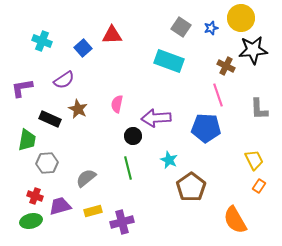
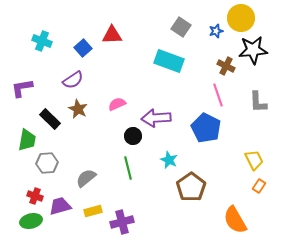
blue star: moved 5 px right, 3 px down
purple semicircle: moved 9 px right
pink semicircle: rotated 54 degrees clockwise
gray L-shape: moved 1 px left, 7 px up
black rectangle: rotated 20 degrees clockwise
blue pentagon: rotated 24 degrees clockwise
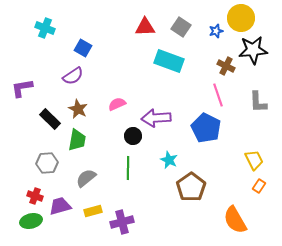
red triangle: moved 33 px right, 8 px up
cyan cross: moved 3 px right, 13 px up
blue square: rotated 18 degrees counterclockwise
purple semicircle: moved 4 px up
green trapezoid: moved 50 px right
green line: rotated 15 degrees clockwise
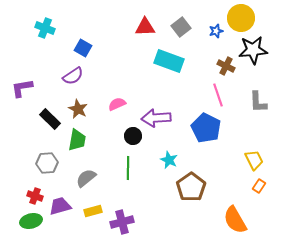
gray square: rotated 18 degrees clockwise
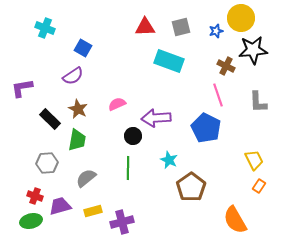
gray square: rotated 24 degrees clockwise
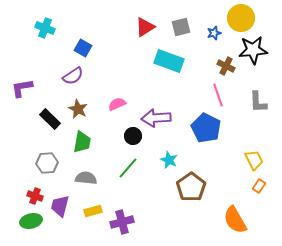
red triangle: rotated 30 degrees counterclockwise
blue star: moved 2 px left, 2 px down
green trapezoid: moved 5 px right, 2 px down
green line: rotated 40 degrees clockwise
gray semicircle: rotated 45 degrees clockwise
purple trapezoid: rotated 60 degrees counterclockwise
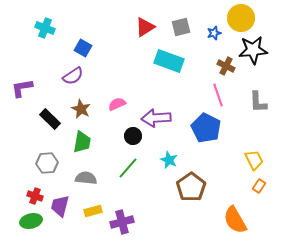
brown star: moved 3 px right
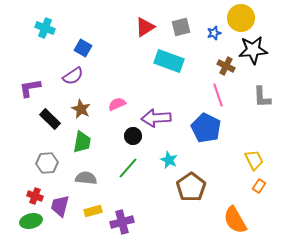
purple L-shape: moved 8 px right
gray L-shape: moved 4 px right, 5 px up
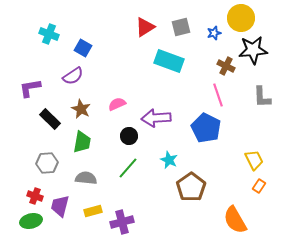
cyan cross: moved 4 px right, 6 px down
black circle: moved 4 px left
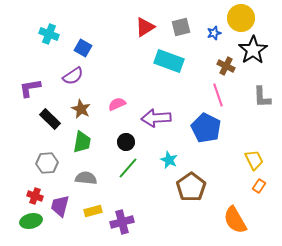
black star: rotated 28 degrees counterclockwise
black circle: moved 3 px left, 6 px down
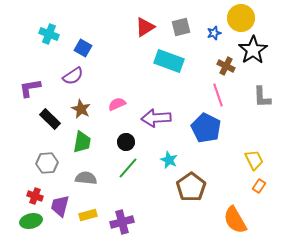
yellow rectangle: moved 5 px left, 4 px down
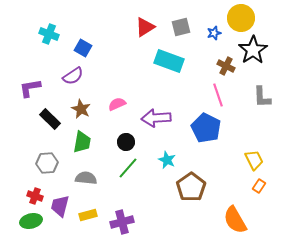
cyan star: moved 2 px left
